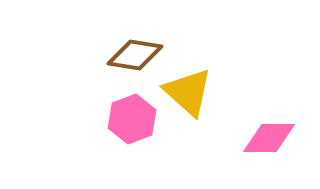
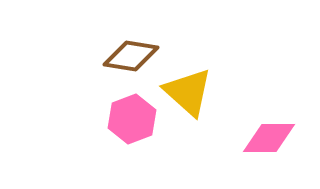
brown diamond: moved 4 px left, 1 px down
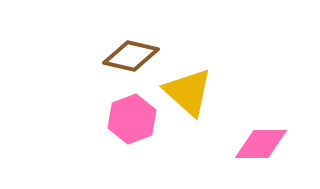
brown diamond: rotated 4 degrees clockwise
pink diamond: moved 8 px left, 6 px down
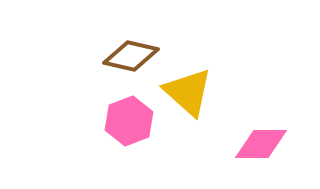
pink hexagon: moved 3 px left, 2 px down
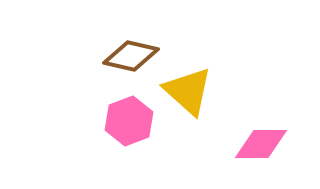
yellow triangle: moved 1 px up
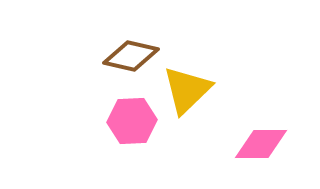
yellow triangle: moved 1 px left, 1 px up; rotated 34 degrees clockwise
pink hexagon: moved 3 px right; rotated 18 degrees clockwise
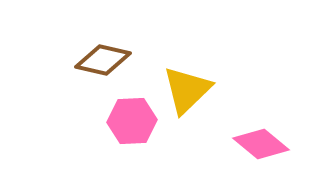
brown diamond: moved 28 px left, 4 px down
pink diamond: rotated 40 degrees clockwise
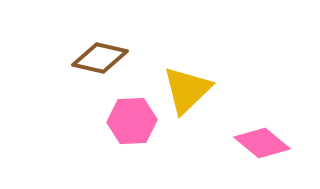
brown diamond: moved 3 px left, 2 px up
pink diamond: moved 1 px right, 1 px up
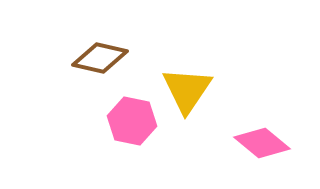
yellow triangle: rotated 12 degrees counterclockwise
pink hexagon: rotated 15 degrees clockwise
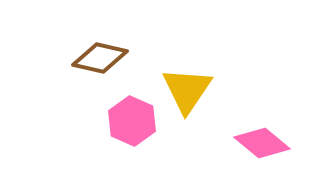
pink hexagon: rotated 12 degrees clockwise
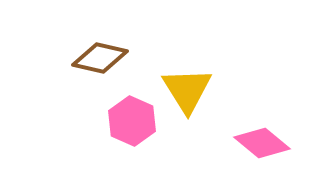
yellow triangle: rotated 6 degrees counterclockwise
